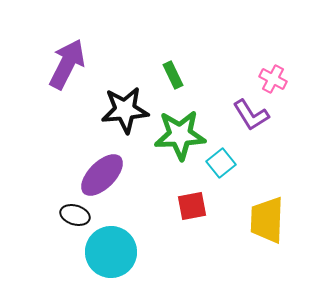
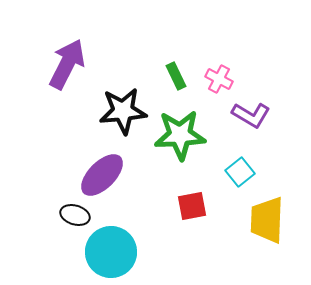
green rectangle: moved 3 px right, 1 px down
pink cross: moved 54 px left
black star: moved 2 px left, 1 px down
purple L-shape: rotated 27 degrees counterclockwise
cyan square: moved 19 px right, 9 px down
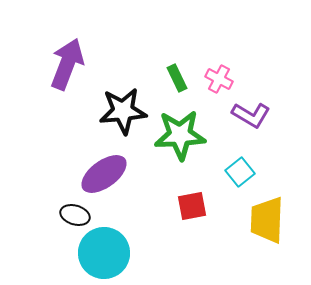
purple arrow: rotated 6 degrees counterclockwise
green rectangle: moved 1 px right, 2 px down
purple ellipse: moved 2 px right, 1 px up; rotated 9 degrees clockwise
cyan circle: moved 7 px left, 1 px down
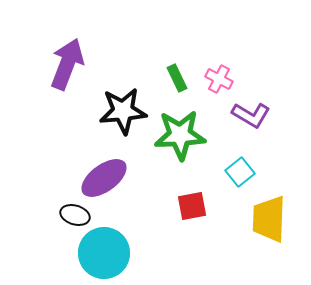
purple ellipse: moved 4 px down
yellow trapezoid: moved 2 px right, 1 px up
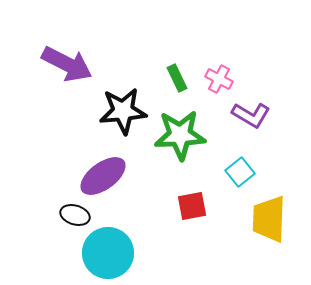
purple arrow: rotated 96 degrees clockwise
purple ellipse: moved 1 px left, 2 px up
cyan circle: moved 4 px right
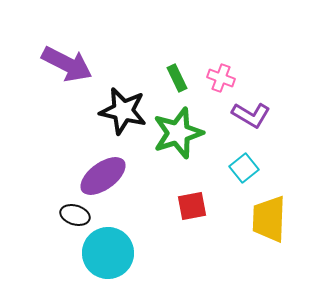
pink cross: moved 2 px right, 1 px up; rotated 8 degrees counterclockwise
black star: rotated 18 degrees clockwise
green star: moved 2 px left, 2 px up; rotated 15 degrees counterclockwise
cyan square: moved 4 px right, 4 px up
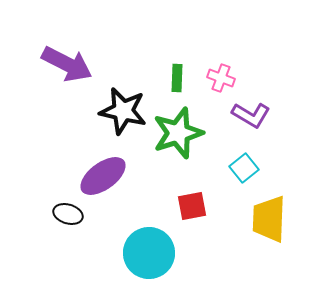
green rectangle: rotated 28 degrees clockwise
black ellipse: moved 7 px left, 1 px up
cyan circle: moved 41 px right
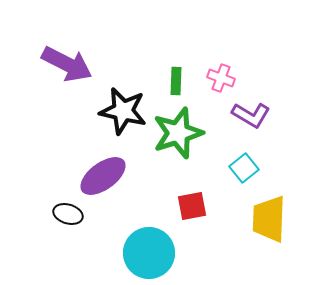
green rectangle: moved 1 px left, 3 px down
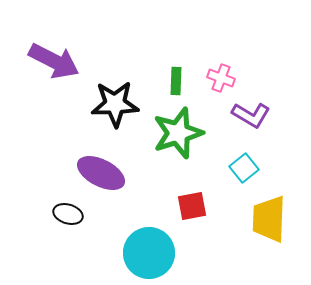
purple arrow: moved 13 px left, 3 px up
black star: moved 8 px left, 7 px up; rotated 15 degrees counterclockwise
purple ellipse: moved 2 px left, 3 px up; rotated 63 degrees clockwise
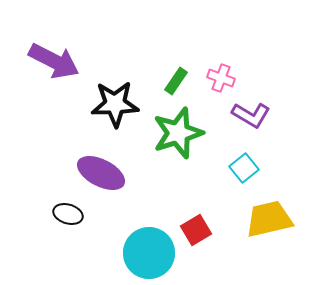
green rectangle: rotated 32 degrees clockwise
red square: moved 4 px right, 24 px down; rotated 20 degrees counterclockwise
yellow trapezoid: rotated 75 degrees clockwise
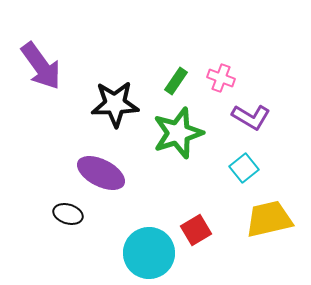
purple arrow: moved 13 px left, 5 px down; rotated 27 degrees clockwise
purple L-shape: moved 2 px down
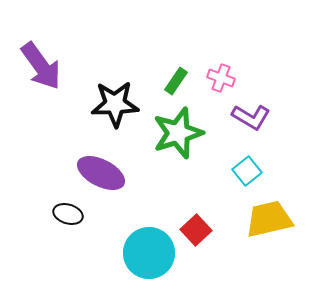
cyan square: moved 3 px right, 3 px down
red square: rotated 12 degrees counterclockwise
